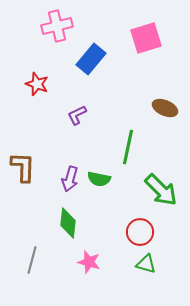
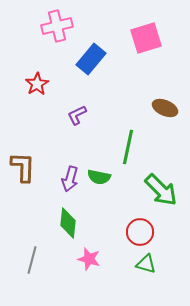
red star: rotated 20 degrees clockwise
green semicircle: moved 2 px up
pink star: moved 3 px up
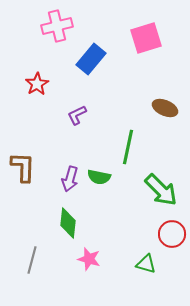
red circle: moved 32 px right, 2 px down
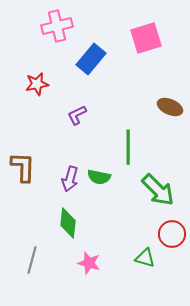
red star: rotated 20 degrees clockwise
brown ellipse: moved 5 px right, 1 px up
green line: rotated 12 degrees counterclockwise
green arrow: moved 3 px left
pink star: moved 4 px down
green triangle: moved 1 px left, 6 px up
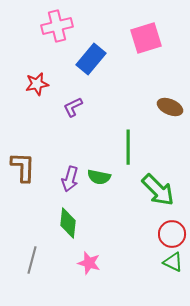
purple L-shape: moved 4 px left, 8 px up
green triangle: moved 28 px right, 4 px down; rotated 10 degrees clockwise
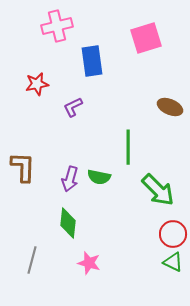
blue rectangle: moved 1 px right, 2 px down; rotated 48 degrees counterclockwise
red circle: moved 1 px right
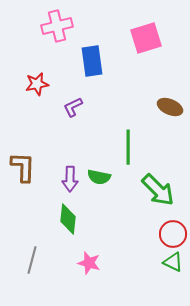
purple arrow: rotated 15 degrees counterclockwise
green diamond: moved 4 px up
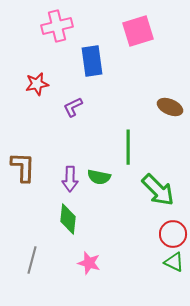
pink square: moved 8 px left, 7 px up
green triangle: moved 1 px right
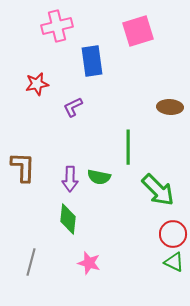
brown ellipse: rotated 20 degrees counterclockwise
gray line: moved 1 px left, 2 px down
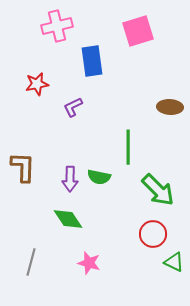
green diamond: rotated 40 degrees counterclockwise
red circle: moved 20 px left
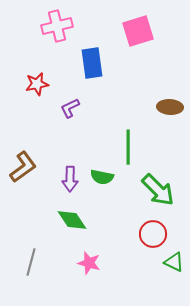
blue rectangle: moved 2 px down
purple L-shape: moved 3 px left, 1 px down
brown L-shape: rotated 52 degrees clockwise
green semicircle: moved 3 px right
green diamond: moved 4 px right, 1 px down
